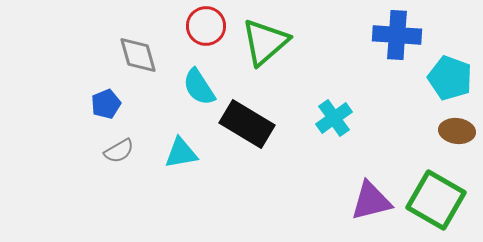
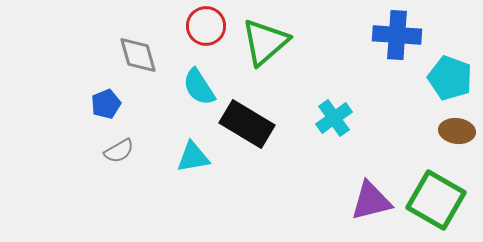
cyan triangle: moved 12 px right, 4 px down
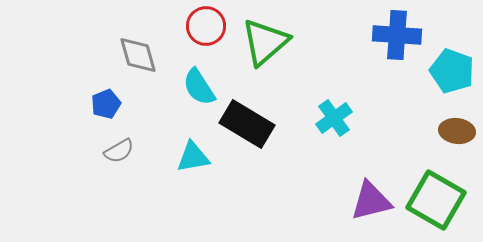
cyan pentagon: moved 2 px right, 7 px up
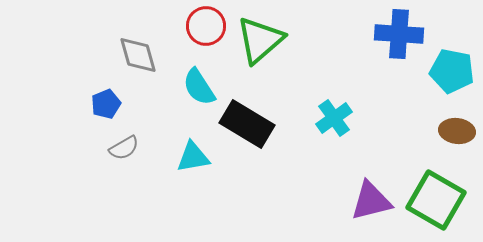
blue cross: moved 2 px right, 1 px up
green triangle: moved 5 px left, 2 px up
cyan pentagon: rotated 9 degrees counterclockwise
gray semicircle: moved 5 px right, 3 px up
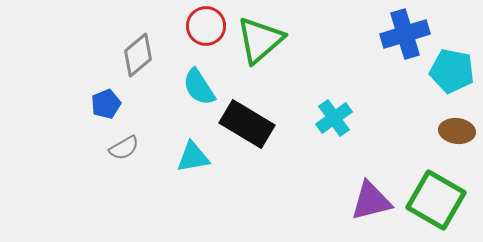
blue cross: moved 6 px right; rotated 21 degrees counterclockwise
gray diamond: rotated 66 degrees clockwise
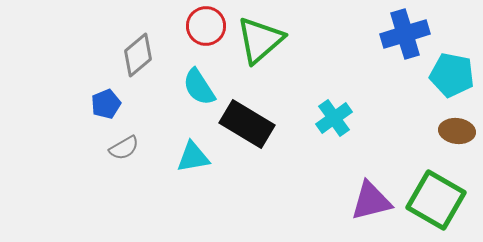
cyan pentagon: moved 4 px down
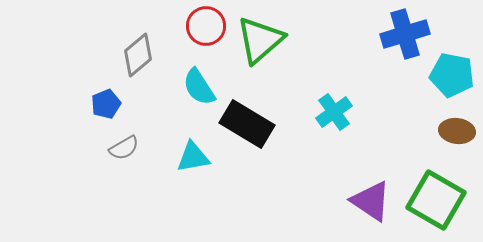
cyan cross: moved 6 px up
purple triangle: rotated 48 degrees clockwise
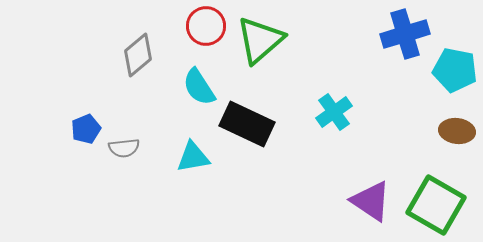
cyan pentagon: moved 3 px right, 5 px up
blue pentagon: moved 20 px left, 25 px down
black rectangle: rotated 6 degrees counterclockwise
gray semicircle: rotated 24 degrees clockwise
green square: moved 5 px down
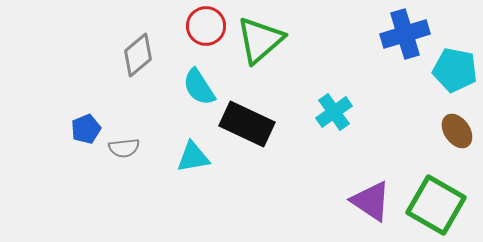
brown ellipse: rotated 48 degrees clockwise
